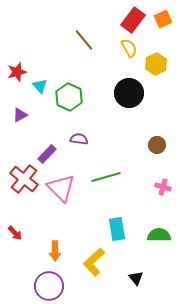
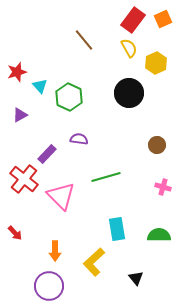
yellow hexagon: moved 1 px up
pink triangle: moved 8 px down
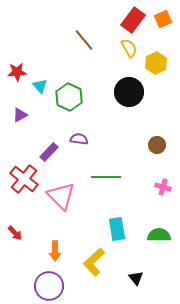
red star: rotated 12 degrees clockwise
black circle: moved 1 px up
purple rectangle: moved 2 px right, 2 px up
green line: rotated 16 degrees clockwise
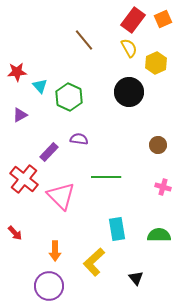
brown circle: moved 1 px right
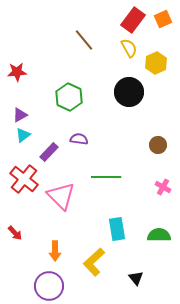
cyan triangle: moved 17 px left, 49 px down; rotated 35 degrees clockwise
pink cross: rotated 14 degrees clockwise
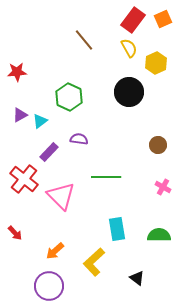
cyan triangle: moved 17 px right, 14 px up
orange arrow: rotated 48 degrees clockwise
black triangle: moved 1 px right; rotated 14 degrees counterclockwise
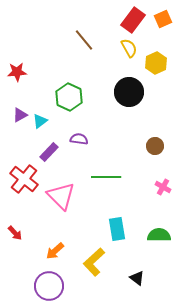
brown circle: moved 3 px left, 1 px down
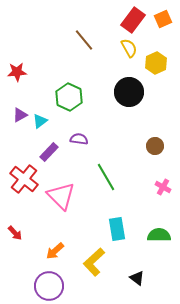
green line: rotated 60 degrees clockwise
